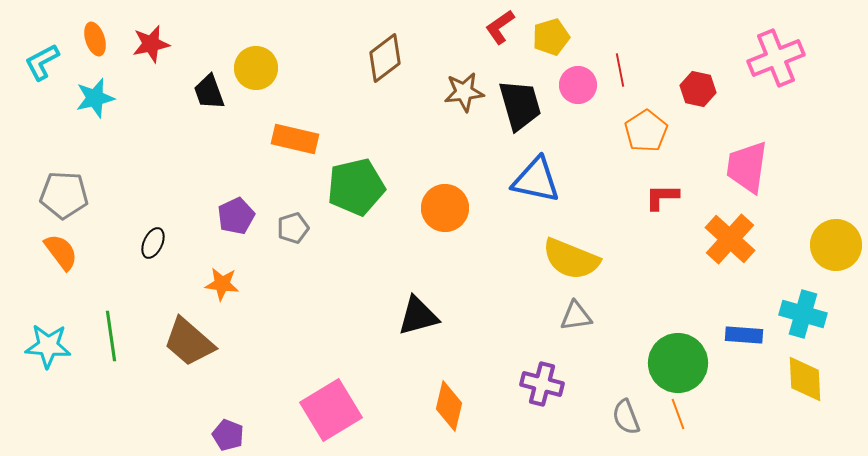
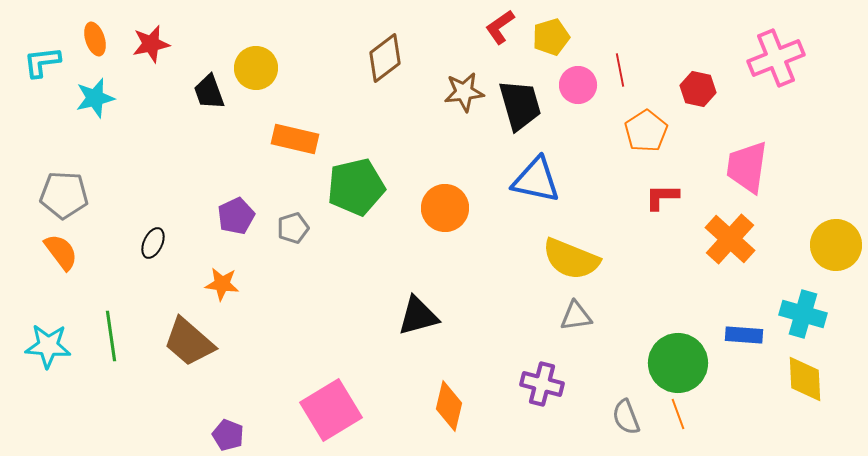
cyan L-shape at (42, 62): rotated 21 degrees clockwise
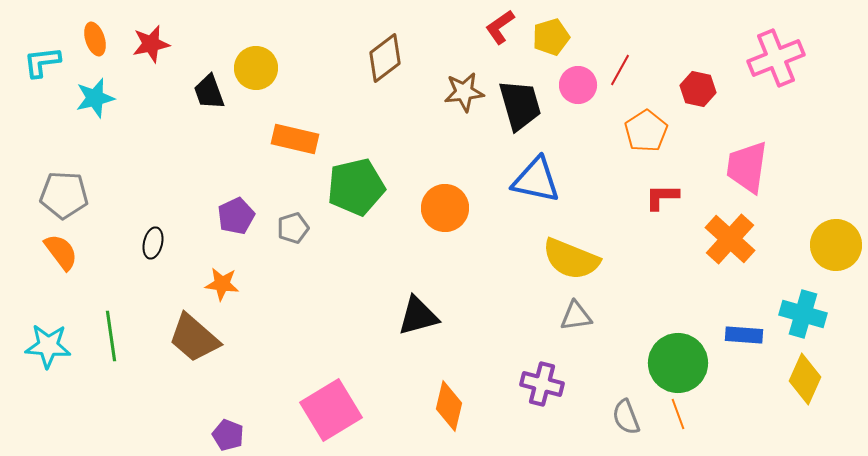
red line at (620, 70): rotated 40 degrees clockwise
black ellipse at (153, 243): rotated 12 degrees counterclockwise
brown trapezoid at (189, 342): moved 5 px right, 4 px up
yellow diamond at (805, 379): rotated 27 degrees clockwise
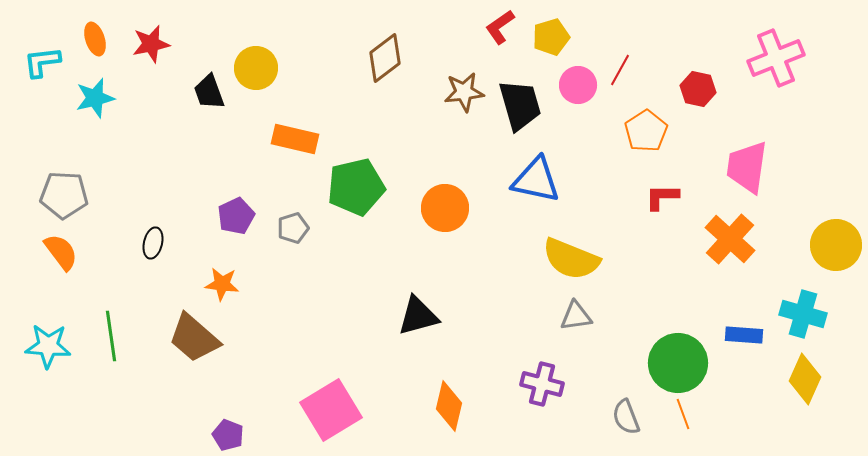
orange line at (678, 414): moved 5 px right
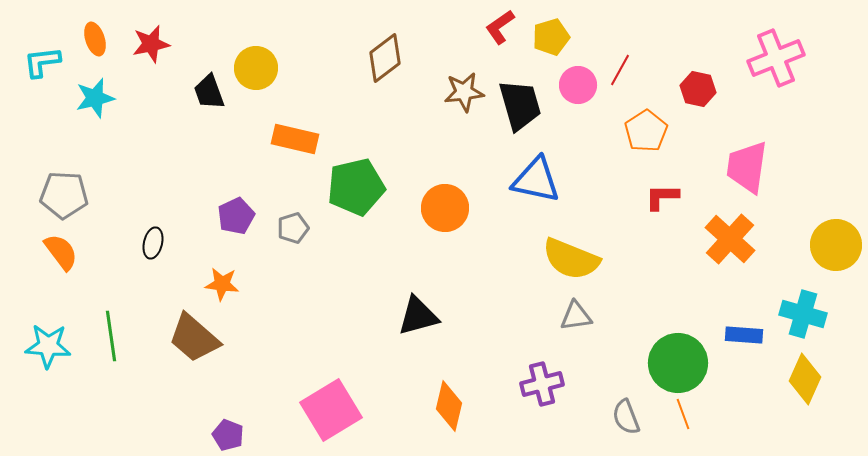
purple cross at (542, 384): rotated 30 degrees counterclockwise
